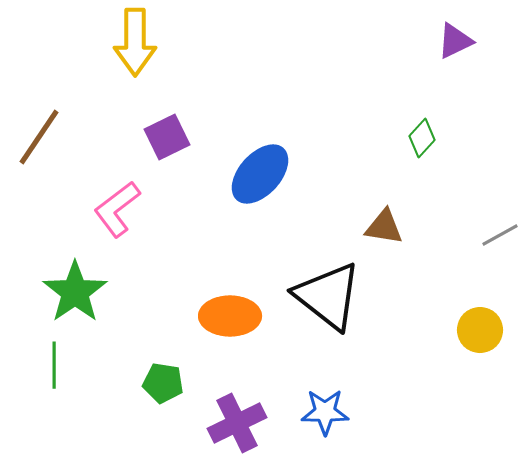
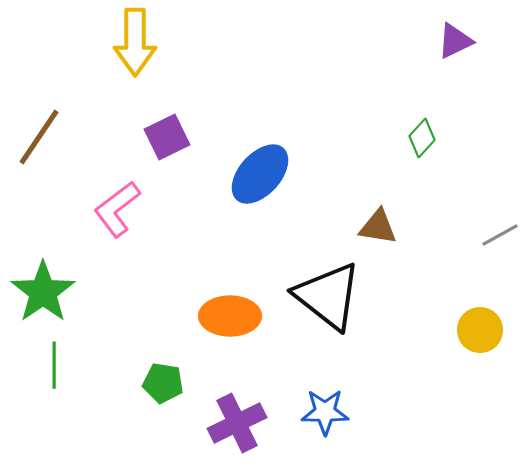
brown triangle: moved 6 px left
green star: moved 32 px left
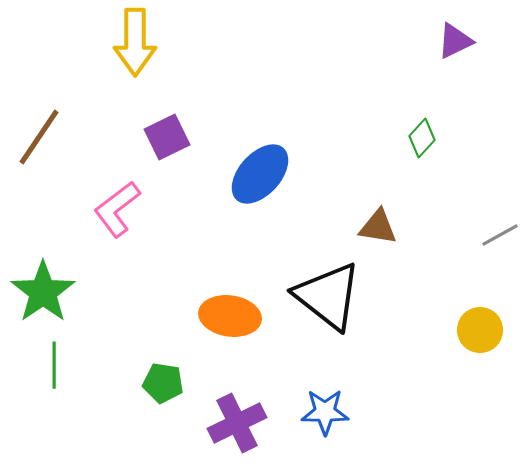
orange ellipse: rotated 8 degrees clockwise
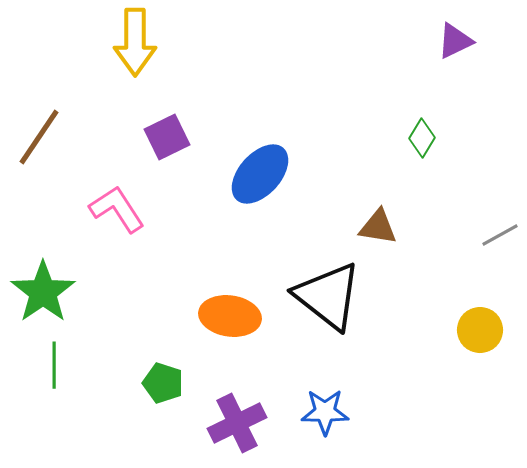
green diamond: rotated 12 degrees counterclockwise
pink L-shape: rotated 94 degrees clockwise
green pentagon: rotated 9 degrees clockwise
